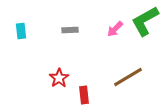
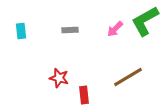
red star: rotated 24 degrees counterclockwise
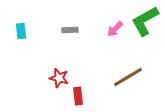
red rectangle: moved 6 px left, 1 px down
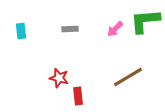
green L-shape: rotated 24 degrees clockwise
gray rectangle: moved 1 px up
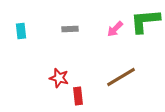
brown line: moved 7 px left
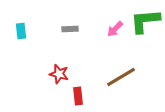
red star: moved 4 px up
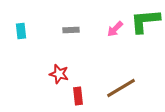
gray rectangle: moved 1 px right, 1 px down
brown line: moved 11 px down
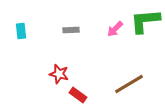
brown line: moved 8 px right, 4 px up
red rectangle: moved 1 px up; rotated 48 degrees counterclockwise
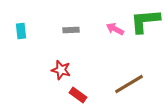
pink arrow: rotated 72 degrees clockwise
red star: moved 2 px right, 4 px up
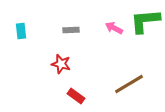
pink arrow: moved 1 px left, 1 px up
red star: moved 6 px up
red rectangle: moved 2 px left, 1 px down
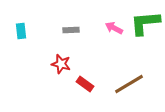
green L-shape: moved 2 px down
red rectangle: moved 9 px right, 12 px up
